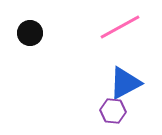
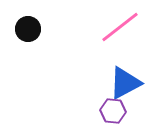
pink line: rotated 9 degrees counterclockwise
black circle: moved 2 px left, 4 px up
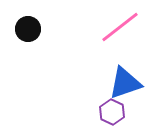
blue triangle: rotated 9 degrees clockwise
purple hexagon: moved 1 px left, 1 px down; rotated 20 degrees clockwise
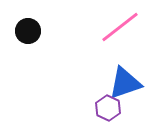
black circle: moved 2 px down
purple hexagon: moved 4 px left, 4 px up
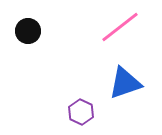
purple hexagon: moved 27 px left, 4 px down
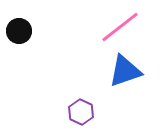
black circle: moved 9 px left
blue triangle: moved 12 px up
